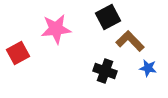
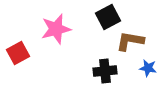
pink star: rotated 8 degrees counterclockwise
brown L-shape: rotated 36 degrees counterclockwise
black cross: rotated 25 degrees counterclockwise
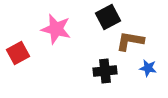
pink star: rotated 28 degrees clockwise
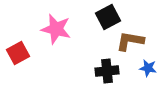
black cross: moved 2 px right
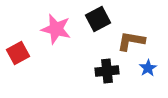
black square: moved 10 px left, 2 px down
brown L-shape: moved 1 px right
blue star: rotated 30 degrees clockwise
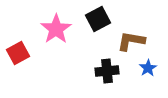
pink star: rotated 24 degrees clockwise
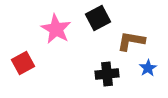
black square: moved 1 px up
pink star: rotated 8 degrees counterclockwise
red square: moved 5 px right, 10 px down
black cross: moved 3 px down
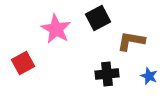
blue star: moved 1 px right, 8 px down; rotated 18 degrees counterclockwise
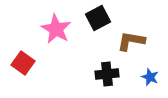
red square: rotated 25 degrees counterclockwise
blue star: moved 1 px right, 1 px down
